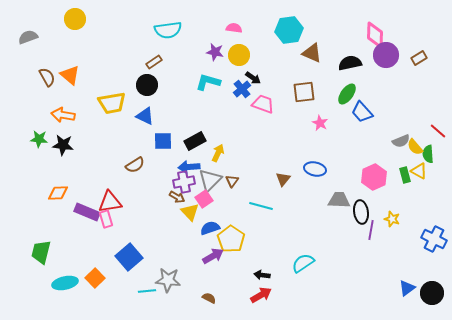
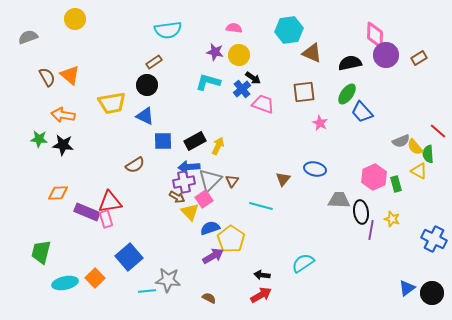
yellow arrow at (218, 153): moved 7 px up
green rectangle at (405, 175): moved 9 px left, 9 px down
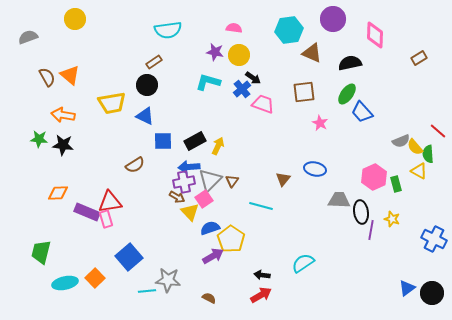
purple circle at (386, 55): moved 53 px left, 36 px up
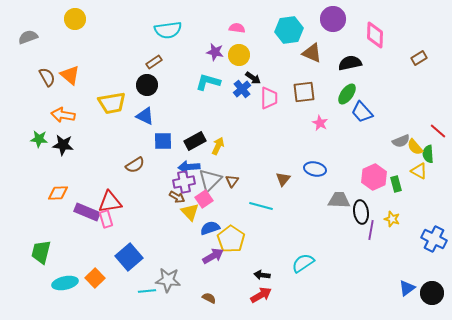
pink semicircle at (234, 28): moved 3 px right
pink trapezoid at (263, 104): moved 6 px right, 6 px up; rotated 70 degrees clockwise
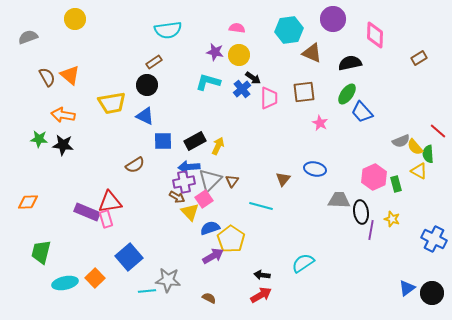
orange diamond at (58, 193): moved 30 px left, 9 px down
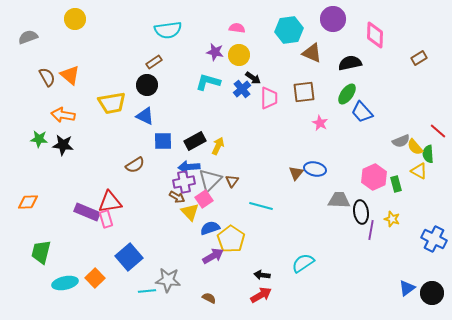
brown triangle at (283, 179): moved 13 px right, 6 px up
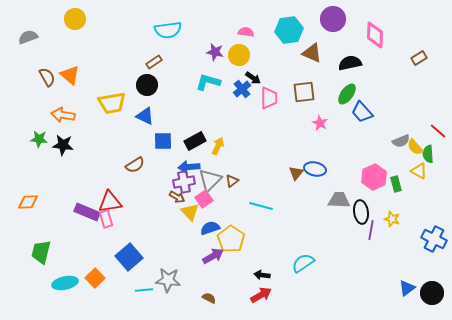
pink semicircle at (237, 28): moved 9 px right, 4 px down
brown triangle at (232, 181): rotated 16 degrees clockwise
cyan line at (147, 291): moved 3 px left, 1 px up
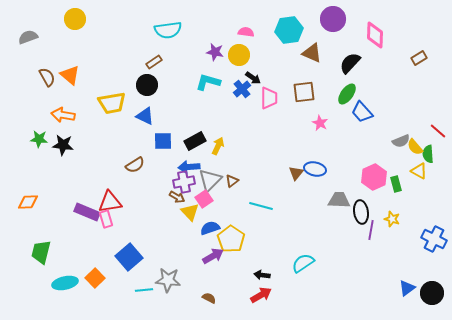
black semicircle at (350, 63): rotated 35 degrees counterclockwise
